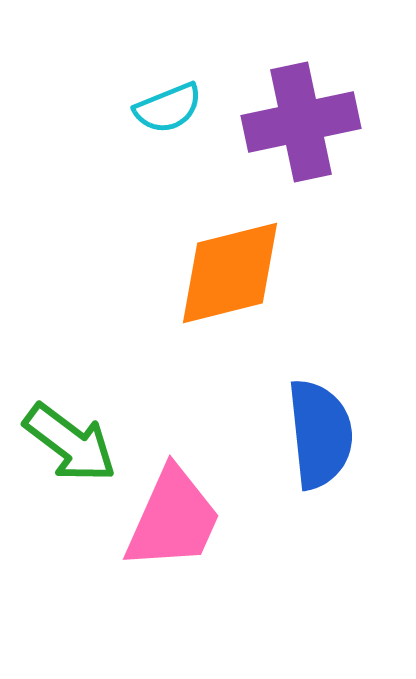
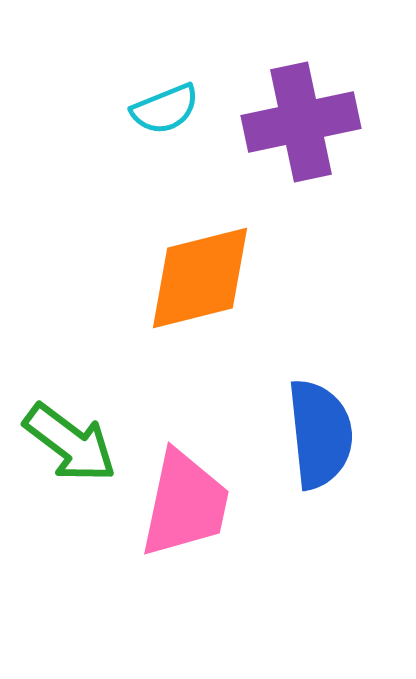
cyan semicircle: moved 3 px left, 1 px down
orange diamond: moved 30 px left, 5 px down
pink trapezoid: moved 12 px right, 15 px up; rotated 12 degrees counterclockwise
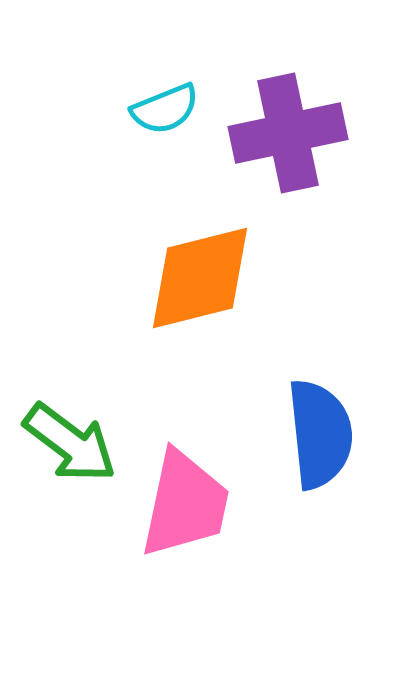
purple cross: moved 13 px left, 11 px down
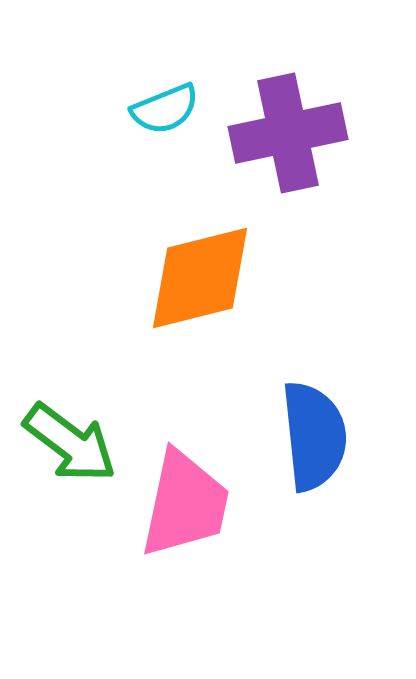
blue semicircle: moved 6 px left, 2 px down
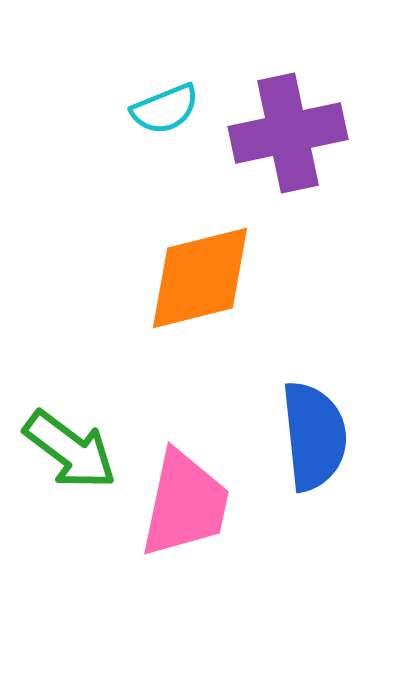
green arrow: moved 7 px down
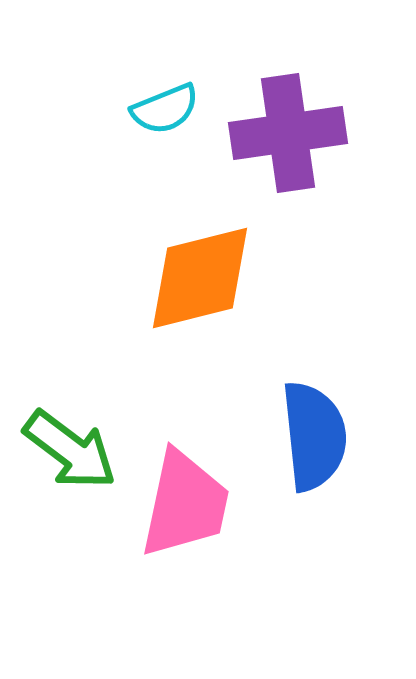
purple cross: rotated 4 degrees clockwise
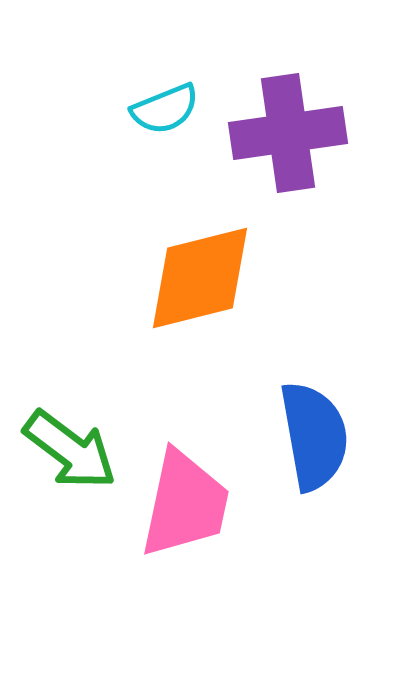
blue semicircle: rotated 4 degrees counterclockwise
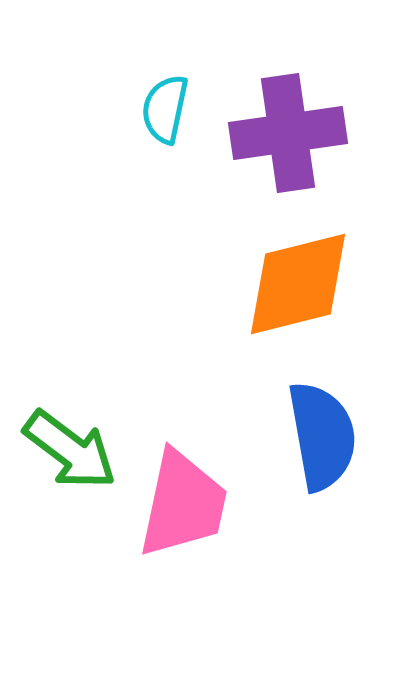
cyan semicircle: rotated 124 degrees clockwise
orange diamond: moved 98 px right, 6 px down
blue semicircle: moved 8 px right
pink trapezoid: moved 2 px left
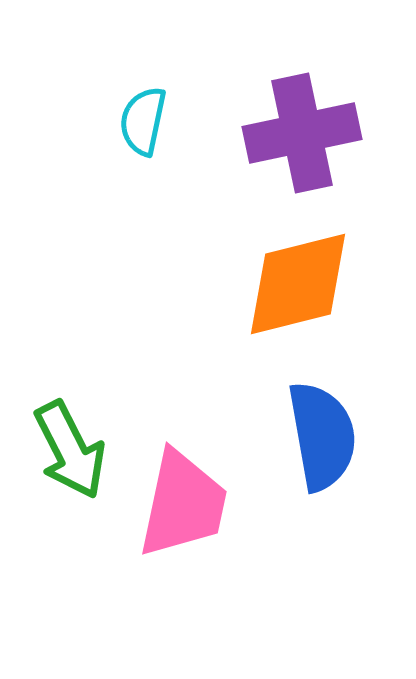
cyan semicircle: moved 22 px left, 12 px down
purple cross: moved 14 px right; rotated 4 degrees counterclockwise
green arrow: rotated 26 degrees clockwise
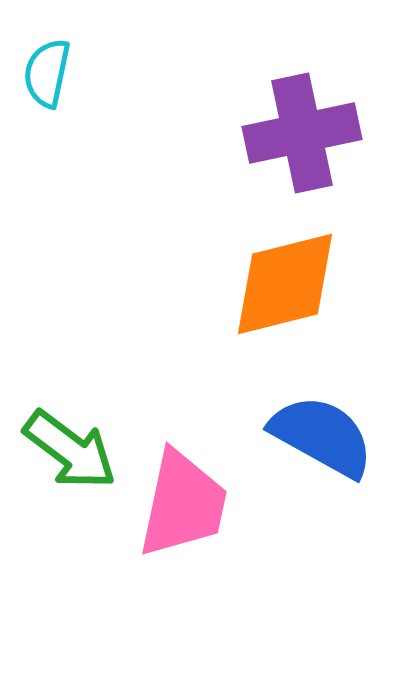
cyan semicircle: moved 96 px left, 48 px up
orange diamond: moved 13 px left
blue semicircle: rotated 51 degrees counterclockwise
green arrow: rotated 26 degrees counterclockwise
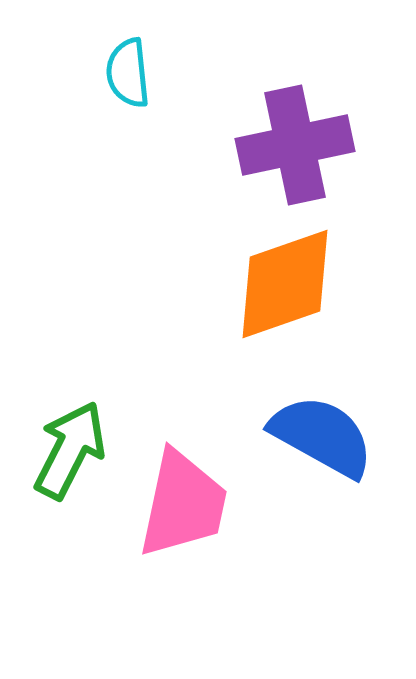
cyan semicircle: moved 81 px right; rotated 18 degrees counterclockwise
purple cross: moved 7 px left, 12 px down
orange diamond: rotated 5 degrees counterclockwise
green arrow: rotated 100 degrees counterclockwise
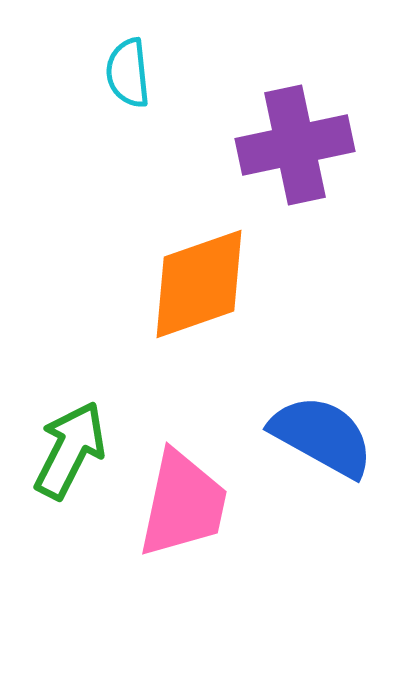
orange diamond: moved 86 px left
